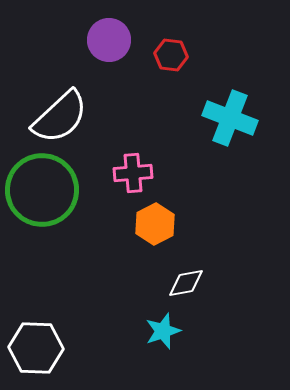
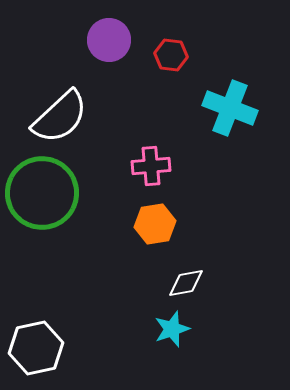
cyan cross: moved 10 px up
pink cross: moved 18 px right, 7 px up
green circle: moved 3 px down
orange hexagon: rotated 18 degrees clockwise
cyan star: moved 9 px right, 2 px up
white hexagon: rotated 14 degrees counterclockwise
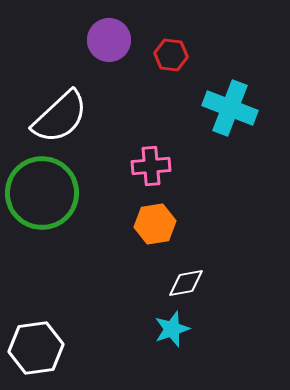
white hexagon: rotated 4 degrees clockwise
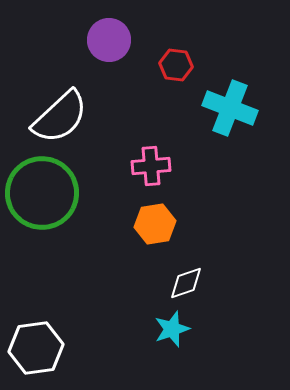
red hexagon: moved 5 px right, 10 px down
white diamond: rotated 9 degrees counterclockwise
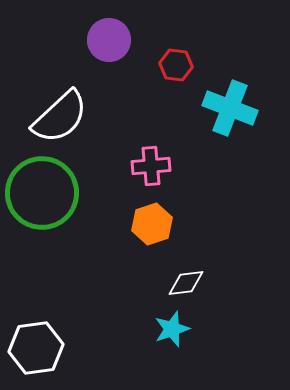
orange hexagon: moved 3 px left; rotated 9 degrees counterclockwise
white diamond: rotated 12 degrees clockwise
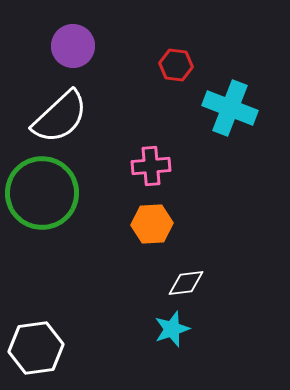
purple circle: moved 36 px left, 6 px down
orange hexagon: rotated 15 degrees clockwise
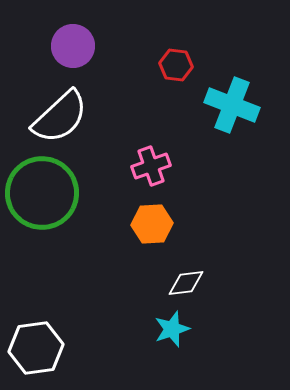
cyan cross: moved 2 px right, 3 px up
pink cross: rotated 15 degrees counterclockwise
